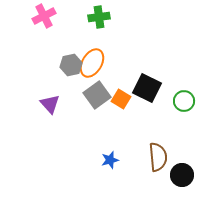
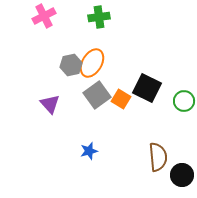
blue star: moved 21 px left, 9 px up
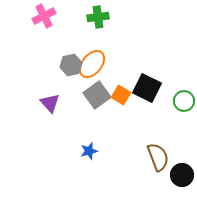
green cross: moved 1 px left
orange ellipse: moved 1 px down; rotated 8 degrees clockwise
orange square: moved 4 px up
purple triangle: moved 1 px up
brown semicircle: rotated 16 degrees counterclockwise
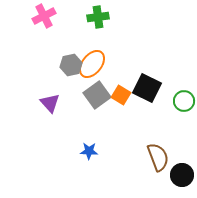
blue star: rotated 18 degrees clockwise
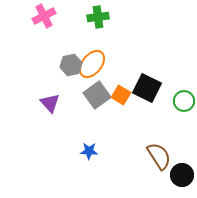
brown semicircle: moved 1 px right, 1 px up; rotated 12 degrees counterclockwise
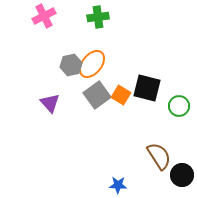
black square: rotated 12 degrees counterclockwise
green circle: moved 5 px left, 5 px down
blue star: moved 29 px right, 34 px down
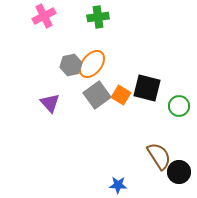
black circle: moved 3 px left, 3 px up
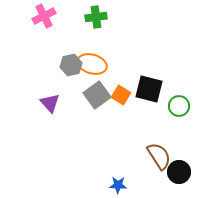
green cross: moved 2 px left
orange ellipse: rotated 68 degrees clockwise
black square: moved 2 px right, 1 px down
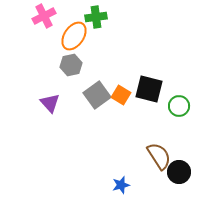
orange ellipse: moved 18 px left, 28 px up; rotated 72 degrees counterclockwise
blue star: moved 3 px right; rotated 18 degrees counterclockwise
